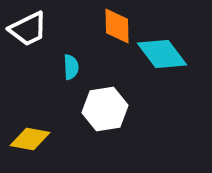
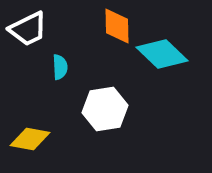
cyan diamond: rotated 9 degrees counterclockwise
cyan semicircle: moved 11 px left
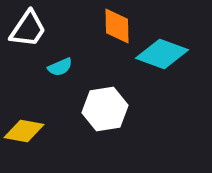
white trapezoid: rotated 30 degrees counterclockwise
cyan diamond: rotated 24 degrees counterclockwise
cyan semicircle: rotated 70 degrees clockwise
yellow diamond: moved 6 px left, 8 px up
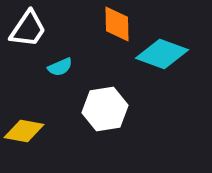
orange diamond: moved 2 px up
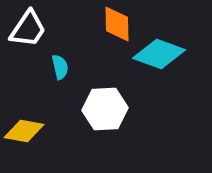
cyan diamond: moved 3 px left
cyan semicircle: rotated 80 degrees counterclockwise
white hexagon: rotated 6 degrees clockwise
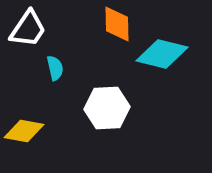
cyan diamond: moved 3 px right; rotated 6 degrees counterclockwise
cyan semicircle: moved 5 px left, 1 px down
white hexagon: moved 2 px right, 1 px up
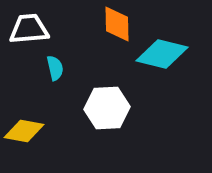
white trapezoid: moved 1 px right; rotated 129 degrees counterclockwise
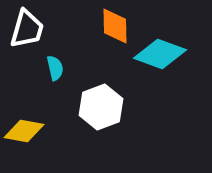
orange diamond: moved 2 px left, 2 px down
white trapezoid: moved 2 px left; rotated 111 degrees clockwise
cyan diamond: moved 2 px left; rotated 6 degrees clockwise
white hexagon: moved 6 px left, 1 px up; rotated 18 degrees counterclockwise
